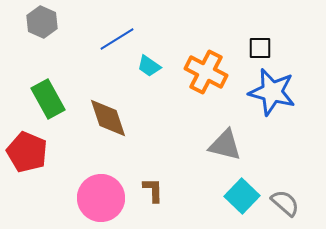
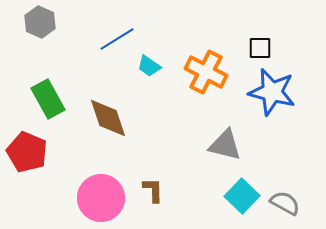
gray hexagon: moved 2 px left
gray semicircle: rotated 12 degrees counterclockwise
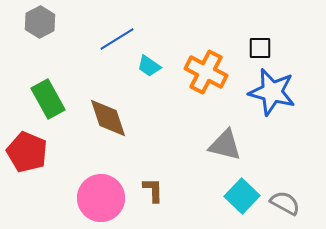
gray hexagon: rotated 8 degrees clockwise
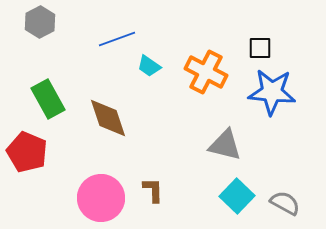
blue line: rotated 12 degrees clockwise
blue star: rotated 9 degrees counterclockwise
cyan square: moved 5 px left
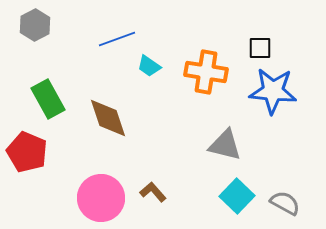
gray hexagon: moved 5 px left, 3 px down
orange cross: rotated 18 degrees counterclockwise
blue star: moved 1 px right, 1 px up
brown L-shape: moved 2 px down; rotated 40 degrees counterclockwise
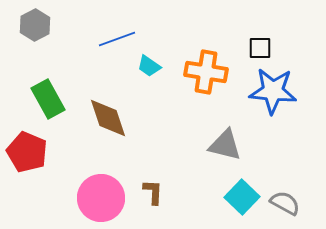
brown L-shape: rotated 44 degrees clockwise
cyan square: moved 5 px right, 1 px down
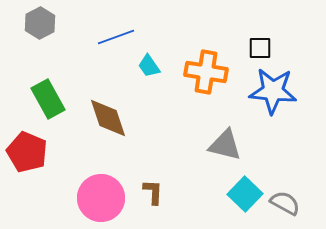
gray hexagon: moved 5 px right, 2 px up
blue line: moved 1 px left, 2 px up
cyan trapezoid: rotated 20 degrees clockwise
cyan square: moved 3 px right, 3 px up
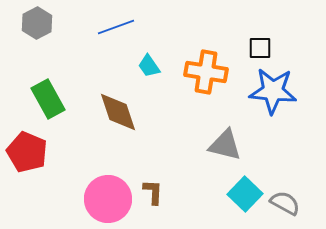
gray hexagon: moved 3 px left
blue line: moved 10 px up
brown diamond: moved 10 px right, 6 px up
pink circle: moved 7 px right, 1 px down
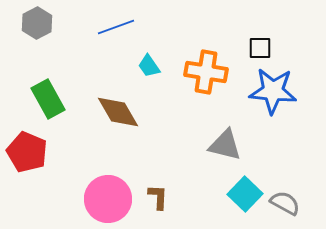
brown diamond: rotated 12 degrees counterclockwise
brown L-shape: moved 5 px right, 5 px down
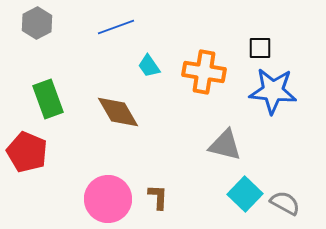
orange cross: moved 2 px left
green rectangle: rotated 9 degrees clockwise
